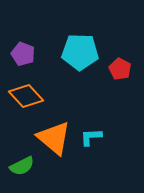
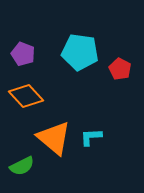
cyan pentagon: rotated 6 degrees clockwise
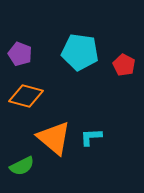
purple pentagon: moved 3 px left
red pentagon: moved 4 px right, 4 px up
orange diamond: rotated 32 degrees counterclockwise
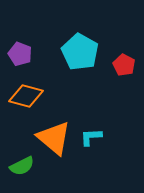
cyan pentagon: rotated 21 degrees clockwise
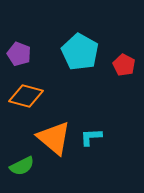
purple pentagon: moved 1 px left
